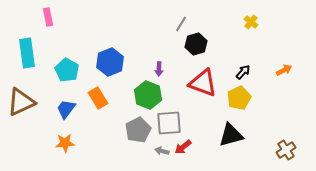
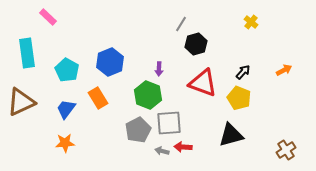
pink rectangle: rotated 36 degrees counterclockwise
yellow pentagon: rotated 25 degrees counterclockwise
red arrow: rotated 42 degrees clockwise
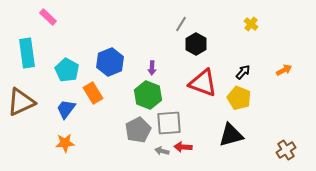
yellow cross: moved 2 px down
black hexagon: rotated 15 degrees counterclockwise
purple arrow: moved 7 px left, 1 px up
orange rectangle: moved 5 px left, 5 px up
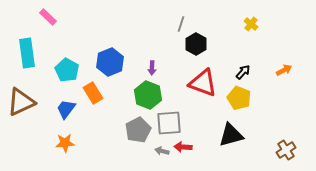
gray line: rotated 14 degrees counterclockwise
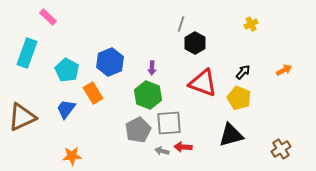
yellow cross: rotated 24 degrees clockwise
black hexagon: moved 1 px left, 1 px up
cyan rectangle: rotated 28 degrees clockwise
brown triangle: moved 1 px right, 15 px down
orange star: moved 7 px right, 13 px down
brown cross: moved 5 px left, 1 px up
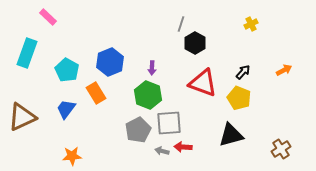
orange rectangle: moved 3 px right
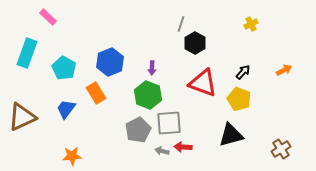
cyan pentagon: moved 3 px left, 2 px up
yellow pentagon: moved 1 px down
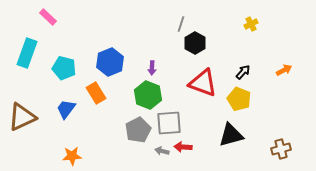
cyan pentagon: rotated 15 degrees counterclockwise
brown cross: rotated 18 degrees clockwise
